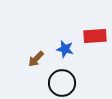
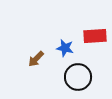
blue star: moved 1 px up
black circle: moved 16 px right, 6 px up
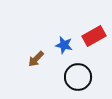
red rectangle: moved 1 px left; rotated 25 degrees counterclockwise
blue star: moved 1 px left, 3 px up
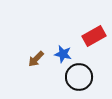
blue star: moved 1 px left, 9 px down
black circle: moved 1 px right
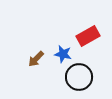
red rectangle: moved 6 px left
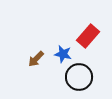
red rectangle: rotated 20 degrees counterclockwise
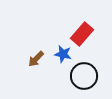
red rectangle: moved 6 px left, 2 px up
black circle: moved 5 px right, 1 px up
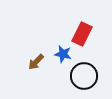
red rectangle: rotated 15 degrees counterclockwise
brown arrow: moved 3 px down
